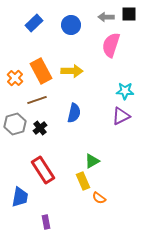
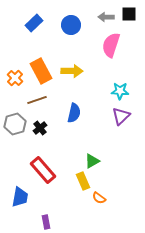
cyan star: moved 5 px left
purple triangle: rotated 18 degrees counterclockwise
red rectangle: rotated 8 degrees counterclockwise
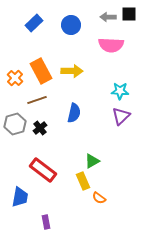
gray arrow: moved 2 px right
pink semicircle: rotated 105 degrees counterclockwise
red rectangle: rotated 12 degrees counterclockwise
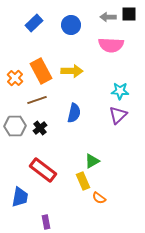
purple triangle: moved 3 px left, 1 px up
gray hexagon: moved 2 px down; rotated 15 degrees clockwise
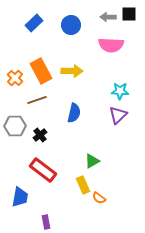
black cross: moved 7 px down
yellow rectangle: moved 4 px down
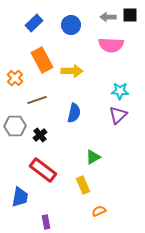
black square: moved 1 px right, 1 px down
orange rectangle: moved 1 px right, 11 px up
green triangle: moved 1 px right, 4 px up
orange semicircle: moved 13 px down; rotated 120 degrees clockwise
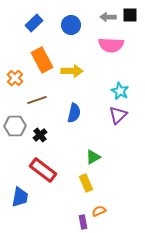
cyan star: rotated 24 degrees clockwise
yellow rectangle: moved 3 px right, 2 px up
purple rectangle: moved 37 px right
